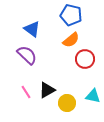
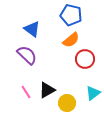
cyan triangle: moved 3 px up; rotated 49 degrees counterclockwise
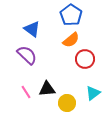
blue pentagon: rotated 20 degrees clockwise
black triangle: moved 1 px up; rotated 24 degrees clockwise
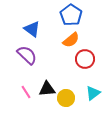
yellow circle: moved 1 px left, 5 px up
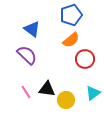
blue pentagon: rotated 20 degrees clockwise
black triangle: rotated 12 degrees clockwise
yellow circle: moved 2 px down
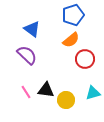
blue pentagon: moved 2 px right
black triangle: moved 1 px left, 1 px down
cyan triangle: rotated 21 degrees clockwise
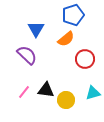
blue triangle: moved 4 px right; rotated 24 degrees clockwise
orange semicircle: moved 5 px left, 1 px up
pink line: moved 2 px left; rotated 72 degrees clockwise
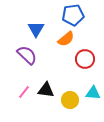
blue pentagon: rotated 10 degrees clockwise
cyan triangle: rotated 21 degrees clockwise
yellow circle: moved 4 px right
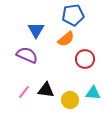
blue triangle: moved 1 px down
purple semicircle: rotated 20 degrees counterclockwise
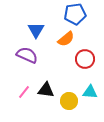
blue pentagon: moved 2 px right, 1 px up
cyan triangle: moved 3 px left, 1 px up
yellow circle: moved 1 px left, 1 px down
